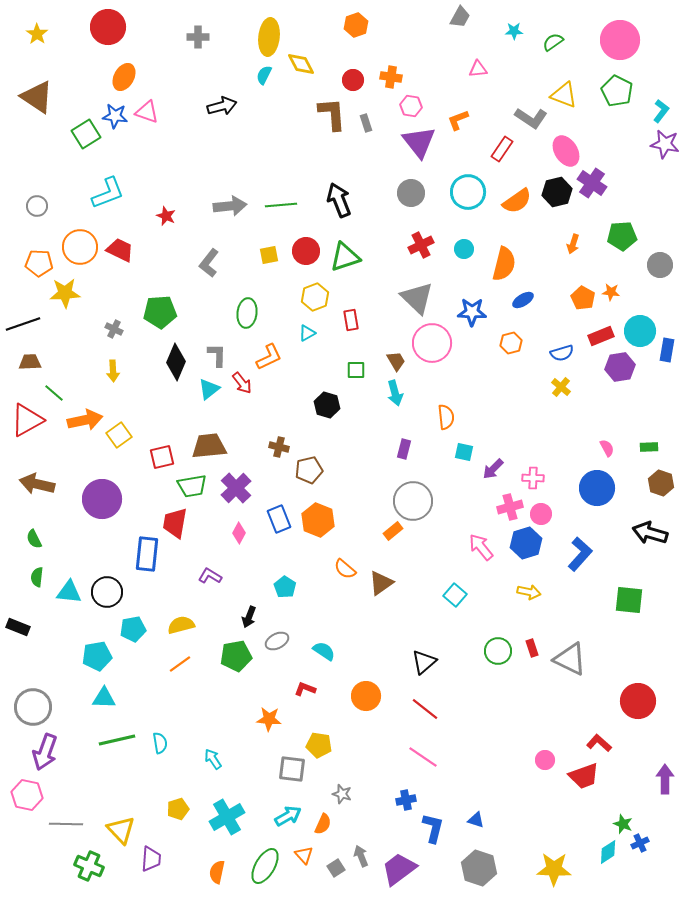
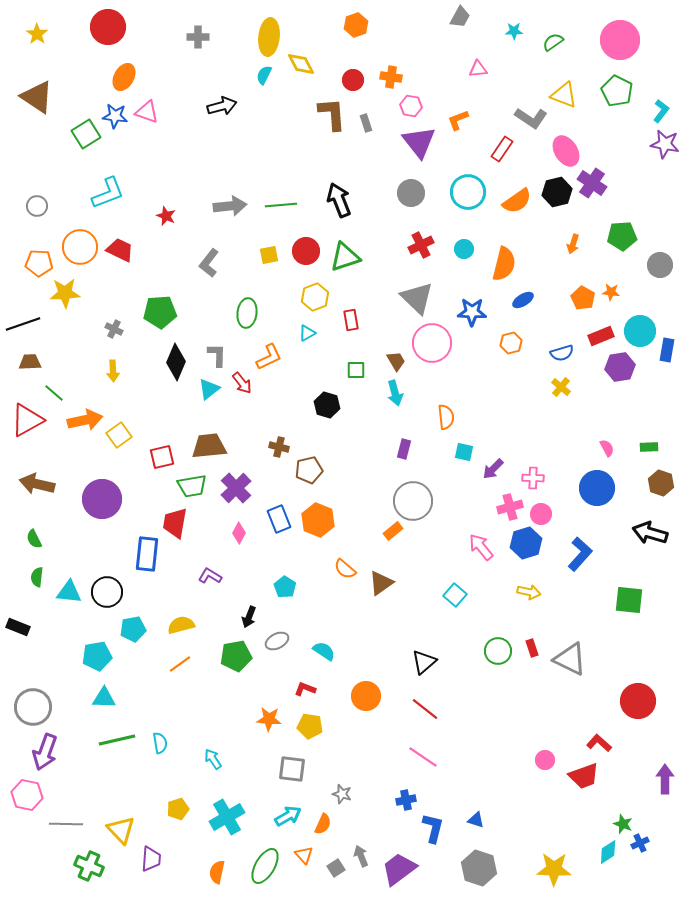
yellow pentagon at (319, 745): moved 9 px left, 19 px up
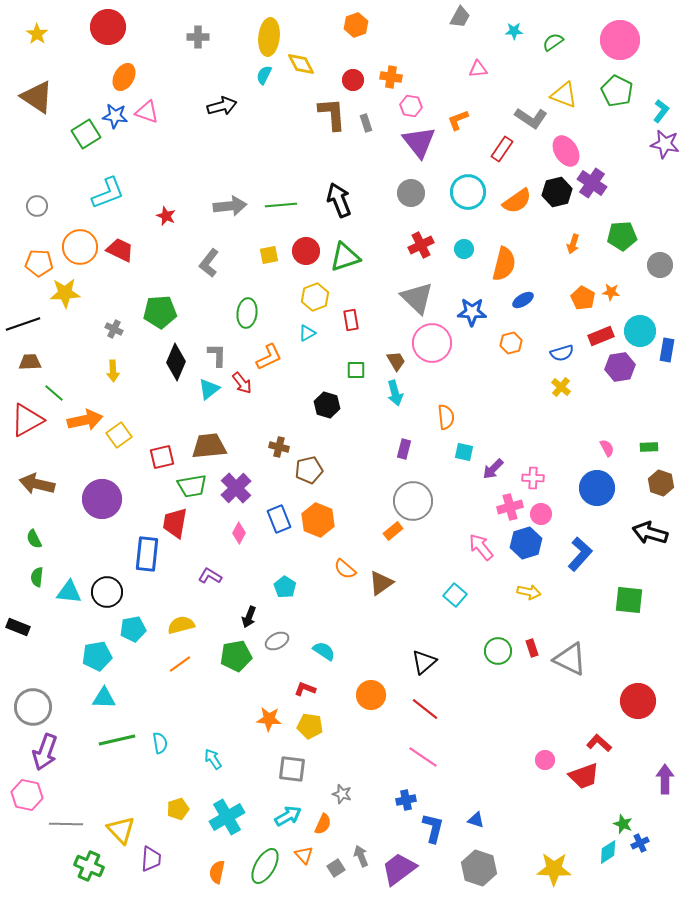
orange circle at (366, 696): moved 5 px right, 1 px up
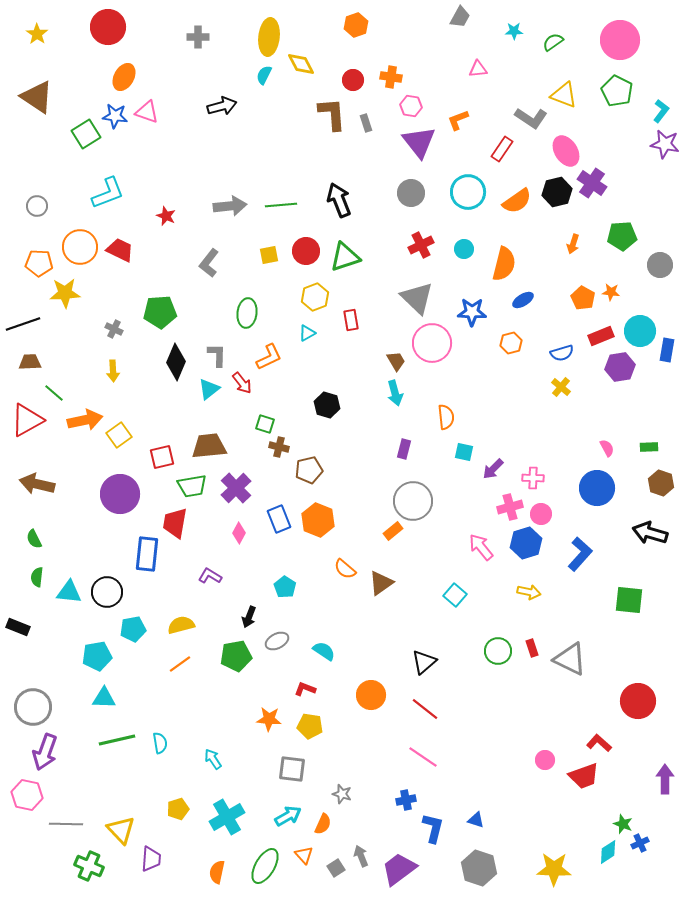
green square at (356, 370): moved 91 px left, 54 px down; rotated 18 degrees clockwise
purple circle at (102, 499): moved 18 px right, 5 px up
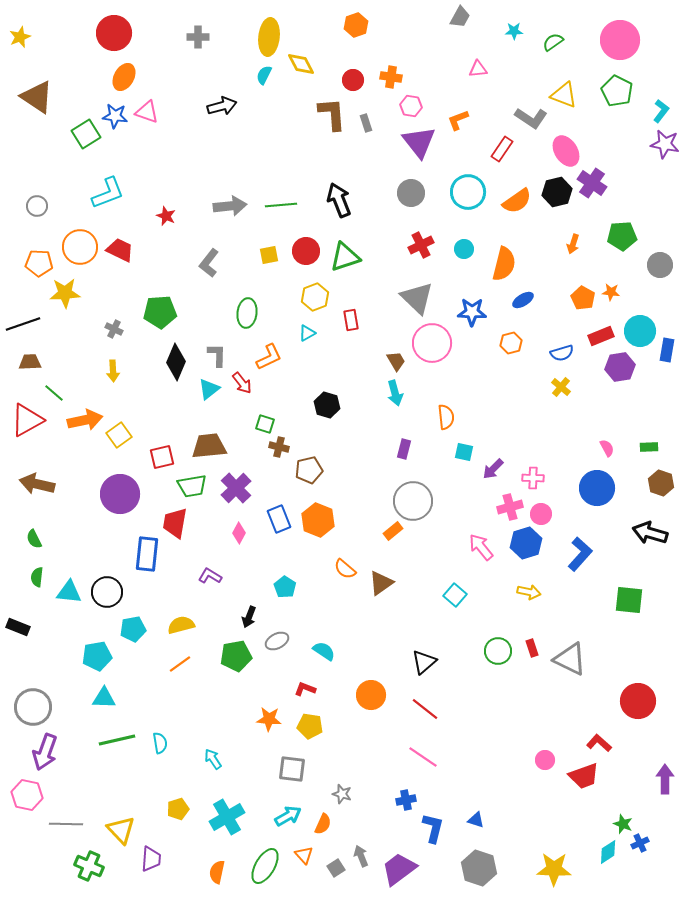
red circle at (108, 27): moved 6 px right, 6 px down
yellow star at (37, 34): moved 17 px left, 3 px down; rotated 15 degrees clockwise
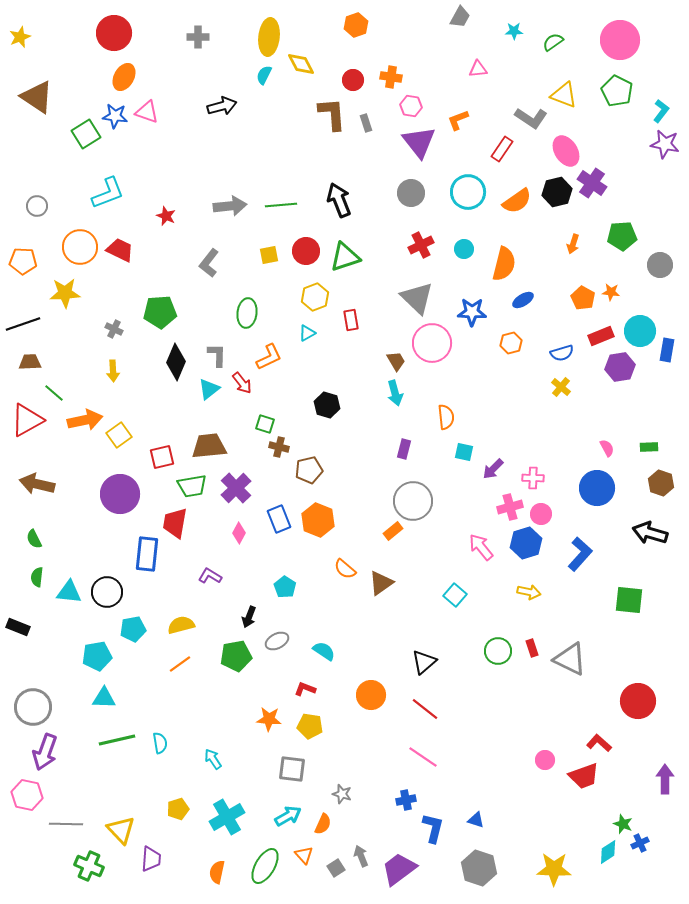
orange pentagon at (39, 263): moved 16 px left, 2 px up
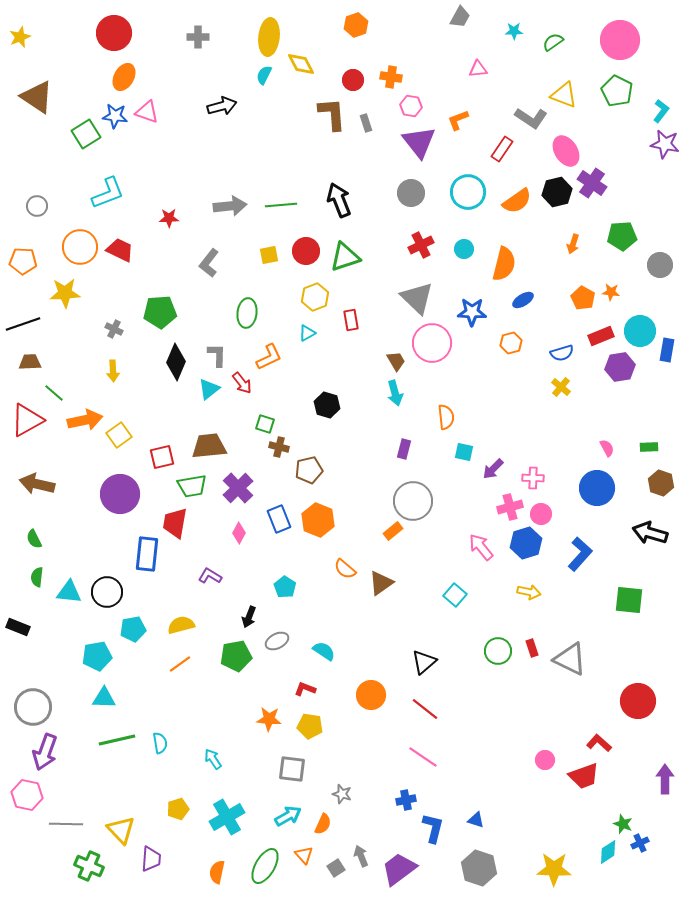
red star at (166, 216): moved 3 px right, 2 px down; rotated 24 degrees counterclockwise
purple cross at (236, 488): moved 2 px right
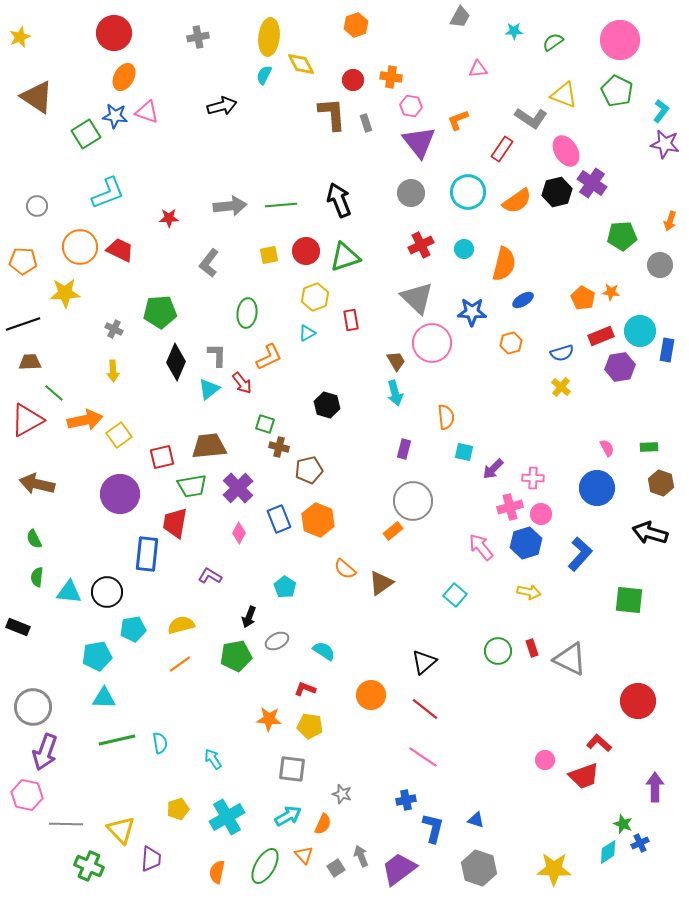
gray cross at (198, 37): rotated 10 degrees counterclockwise
orange arrow at (573, 244): moved 97 px right, 23 px up
purple arrow at (665, 779): moved 10 px left, 8 px down
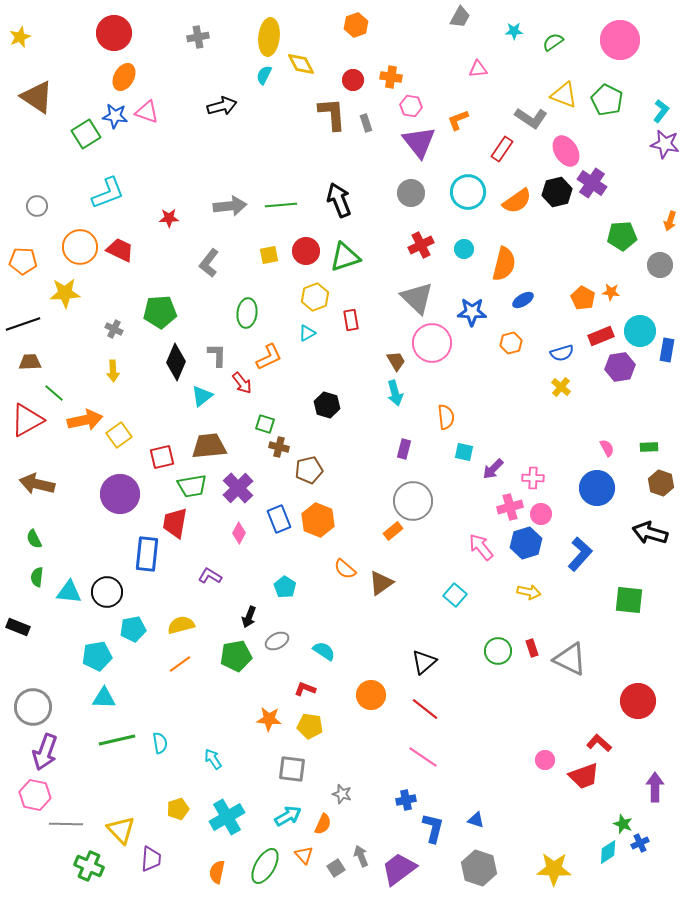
green pentagon at (617, 91): moved 10 px left, 9 px down
cyan triangle at (209, 389): moved 7 px left, 7 px down
pink hexagon at (27, 795): moved 8 px right
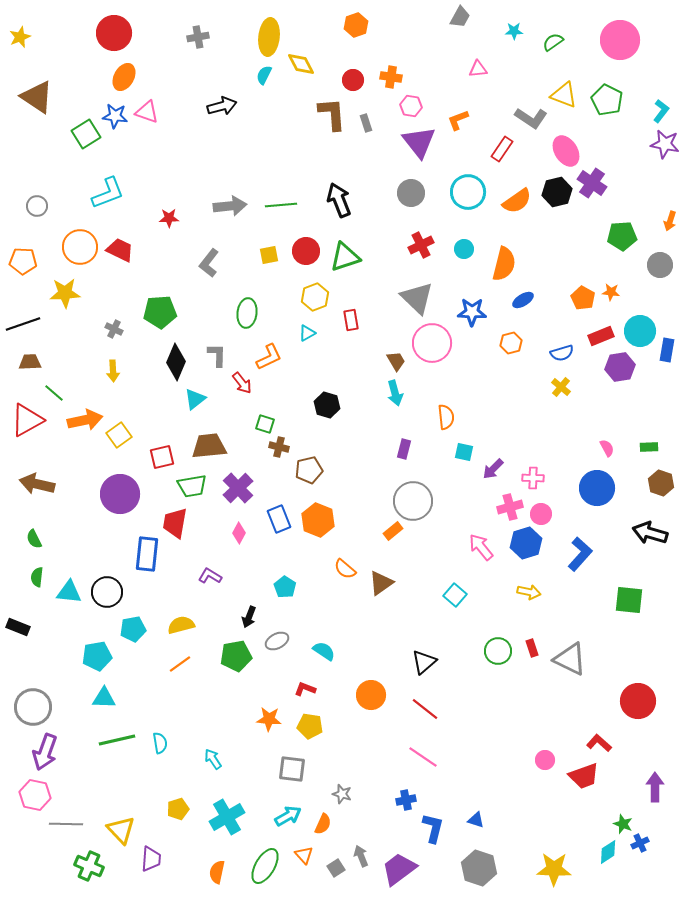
cyan triangle at (202, 396): moved 7 px left, 3 px down
